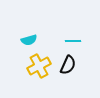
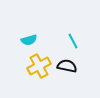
cyan line: rotated 63 degrees clockwise
black semicircle: moved 1 px left, 1 px down; rotated 102 degrees counterclockwise
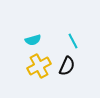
cyan semicircle: moved 4 px right
black semicircle: rotated 102 degrees clockwise
